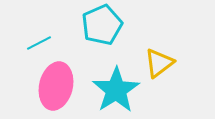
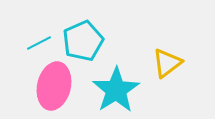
cyan pentagon: moved 19 px left, 16 px down
yellow triangle: moved 8 px right
pink ellipse: moved 2 px left
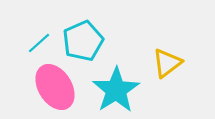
cyan line: rotated 15 degrees counterclockwise
pink ellipse: moved 1 px right, 1 px down; rotated 45 degrees counterclockwise
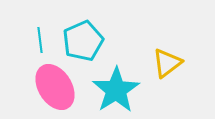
cyan line: moved 1 px right, 3 px up; rotated 55 degrees counterclockwise
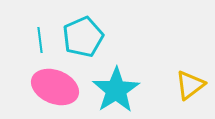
cyan pentagon: moved 4 px up
yellow triangle: moved 23 px right, 22 px down
pink ellipse: rotated 36 degrees counterclockwise
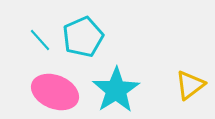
cyan line: rotated 35 degrees counterclockwise
pink ellipse: moved 5 px down
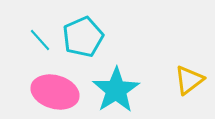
yellow triangle: moved 1 px left, 5 px up
pink ellipse: rotated 6 degrees counterclockwise
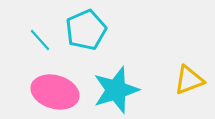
cyan pentagon: moved 3 px right, 7 px up
yellow triangle: rotated 16 degrees clockwise
cyan star: rotated 15 degrees clockwise
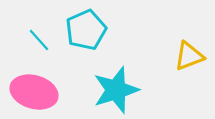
cyan line: moved 1 px left
yellow triangle: moved 24 px up
pink ellipse: moved 21 px left
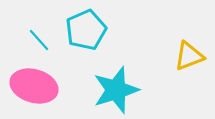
pink ellipse: moved 6 px up
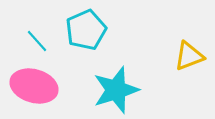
cyan line: moved 2 px left, 1 px down
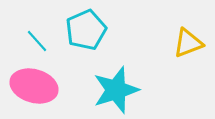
yellow triangle: moved 1 px left, 13 px up
